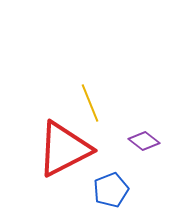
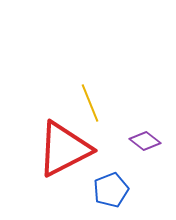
purple diamond: moved 1 px right
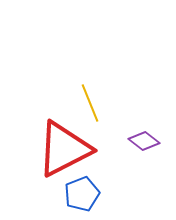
purple diamond: moved 1 px left
blue pentagon: moved 29 px left, 4 px down
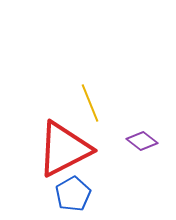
purple diamond: moved 2 px left
blue pentagon: moved 9 px left; rotated 8 degrees counterclockwise
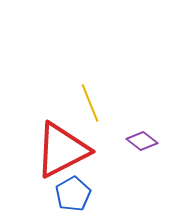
red triangle: moved 2 px left, 1 px down
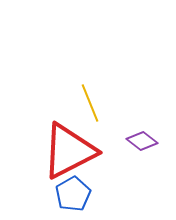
red triangle: moved 7 px right, 1 px down
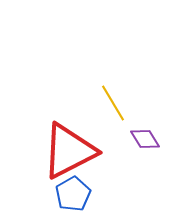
yellow line: moved 23 px right; rotated 9 degrees counterclockwise
purple diamond: moved 3 px right, 2 px up; rotated 20 degrees clockwise
